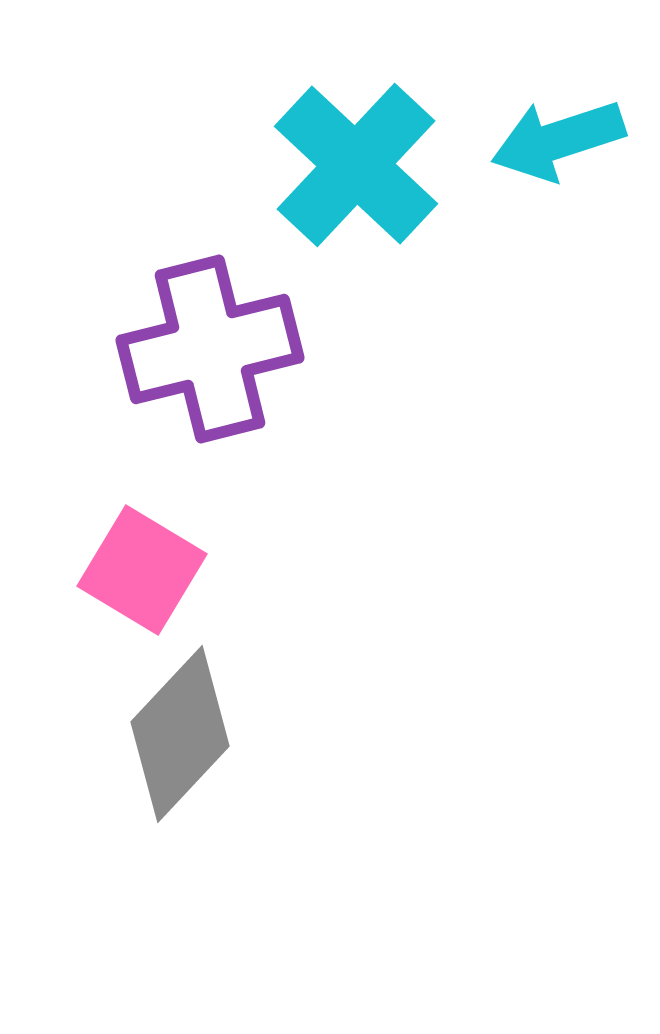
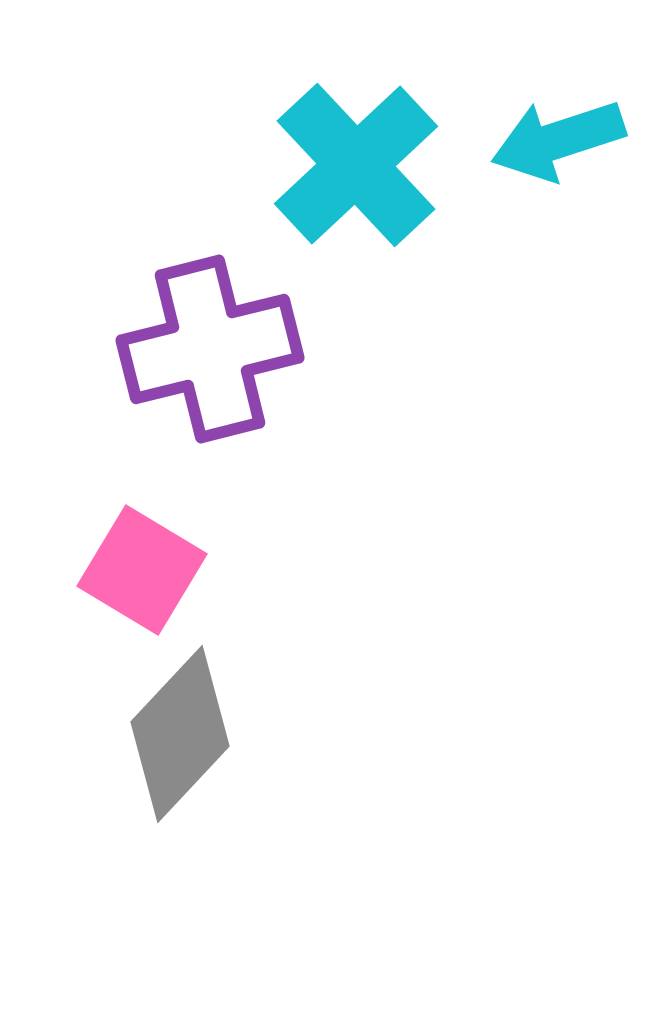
cyan cross: rotated 4 degrees clockwise
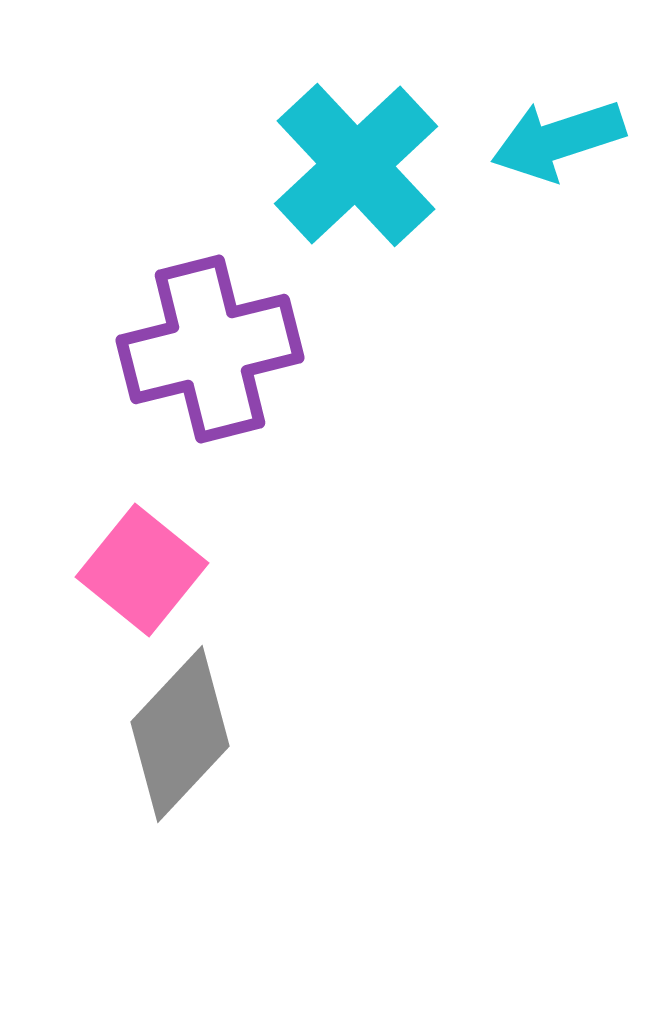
pink square: rotated 8 degrees clockwise
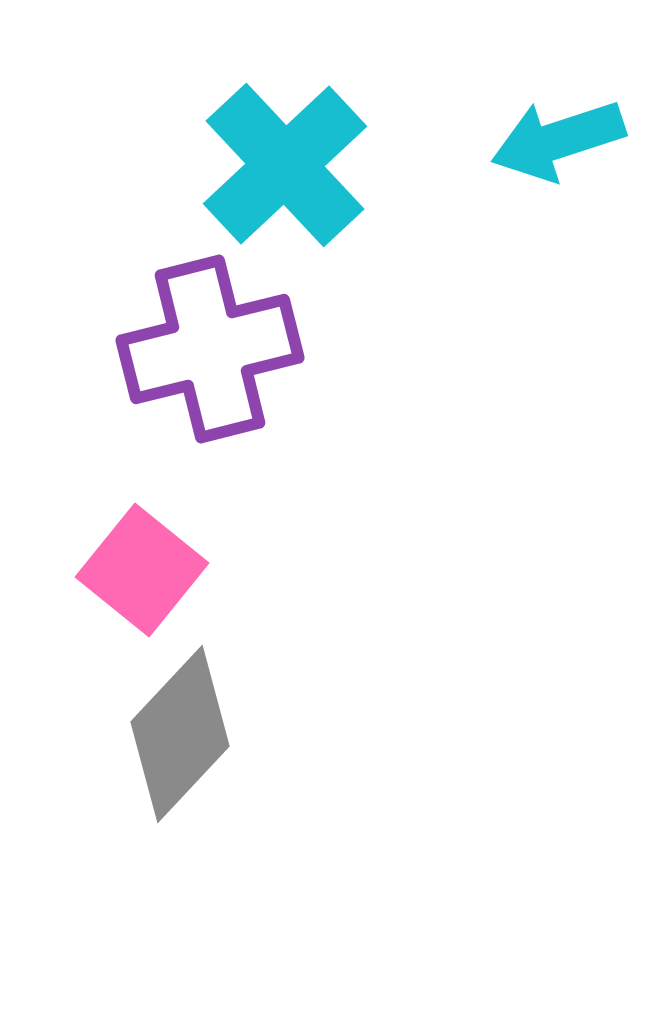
cyan cross: moved 71 px left
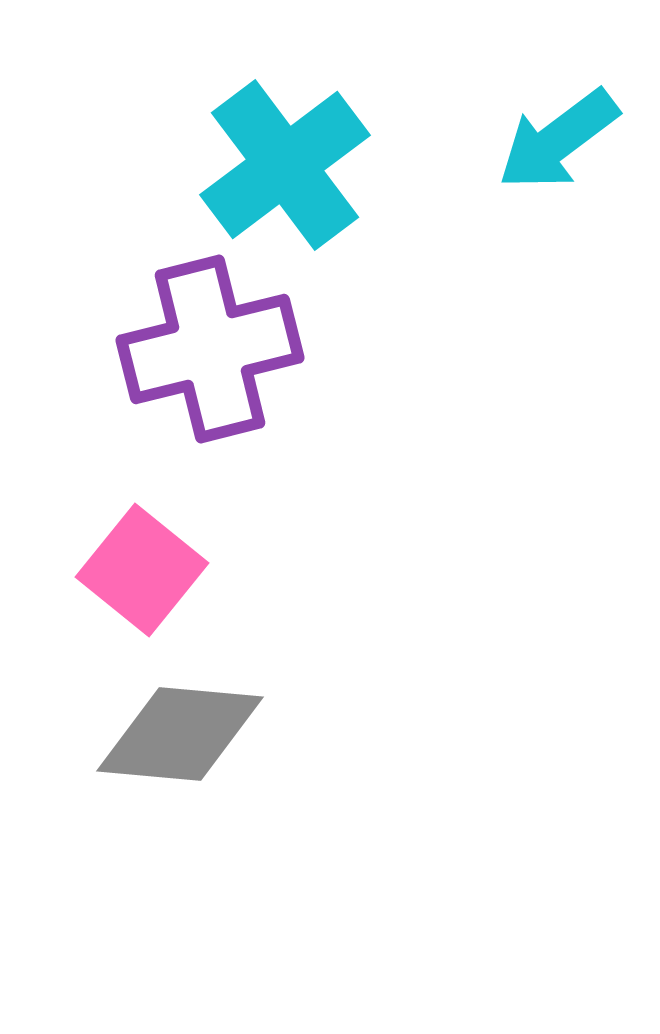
cyan arrow: rotated 19 degrees counterclockwise
cyan cross: rotated 6 degrees clockwise
gray diamond: rotated 52 degrees clockwise
